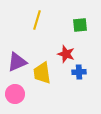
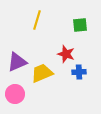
yellow trapezoid: rotated 75 degrees clockwise
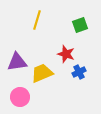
green square: rotated 14 degrees counterclockwise
purple triangle: rotated 15 degrees clockwise
blue cross: rotated 24 degrees counterclockwise
pink circle: moved 5 px right, 3 px down
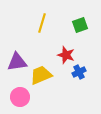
yellow line: moved 5 px right, 3 px down
red star: moved 1 px down
yellow trapezoid: moved 1 px left, 2 px down
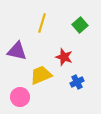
green square: rotated 21 degrees counterclockwise
red star: moved 2 px left, 2 px down
purple triangle: moved 11 px up; rotated 20 degrees clockwise
blue cross: moved 2 px left, 10 px down
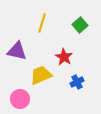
red star: rotated 12 degrees clockwise
pink circle: moved 2 px down
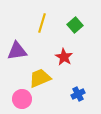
green square: moved 5 px left
purple triangle: rotated 20 degrees counterclockwise
yellow trapezoid: moved 1 px left, 3 px down
blue cross: moved 1 px right, 12 px down
pink circle: moved 2 px right
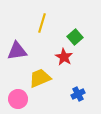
green square: moved 12 px down
pink circle: moved 4 px left
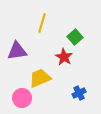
blue cross: moved 1 px right, 1 px up
pink circle: moved 4 px right, 1 px up
